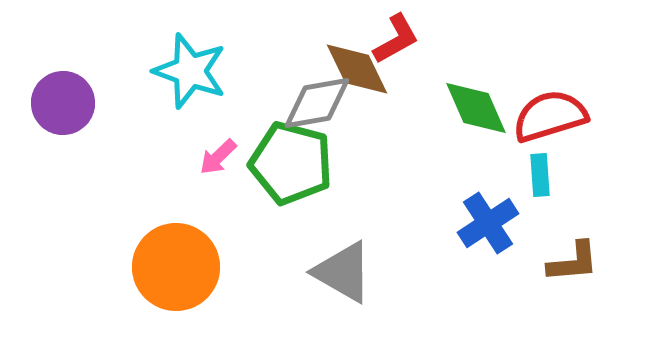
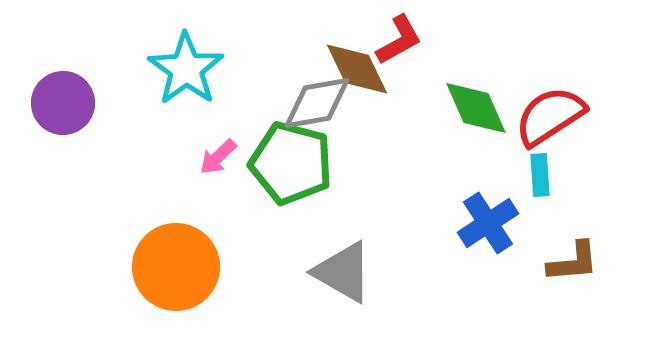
red L-shape: moved 3 px right, 1 px down
cyan star: moved 4 px left, 2 px up; rotated 16 degrees clockwise
red semicircle: rotated 16 degrees counterclockwise
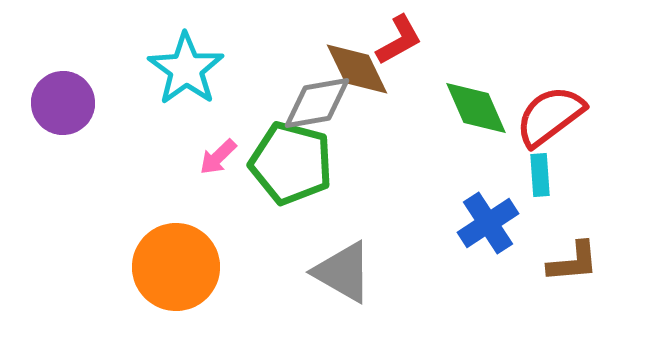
red semicircle: rotated 4 degrees counterclockwise
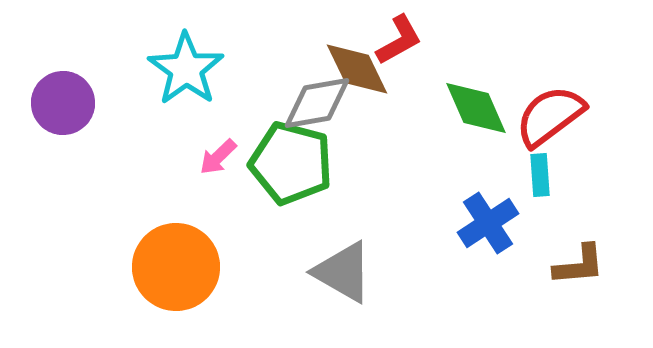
brown L-shape: moved 6 px right, 3 px down
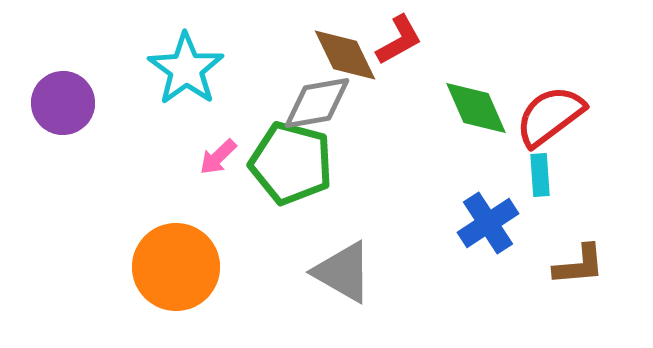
brown diamond: moved 12 px left, 14 px up
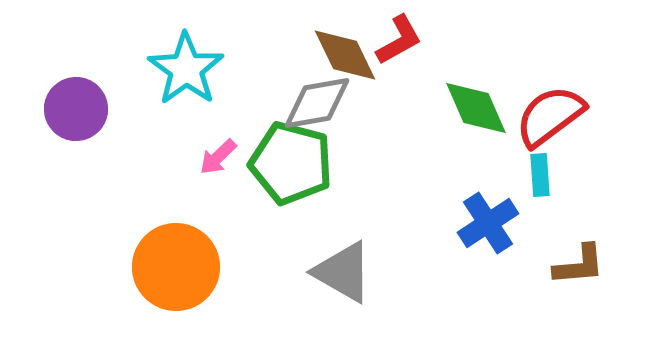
purple circle: moved 13 px right, 6 px down
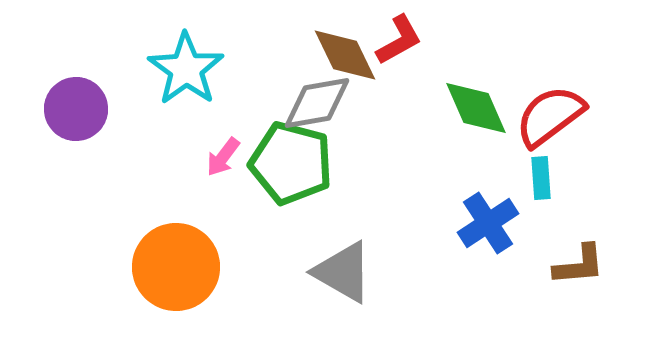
pink arrow: moved 5 px right; rotated 9 degrees counterclockwise
cyan rectangle: moved 1 px right, 3 px down
